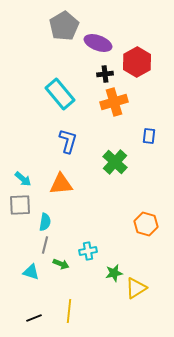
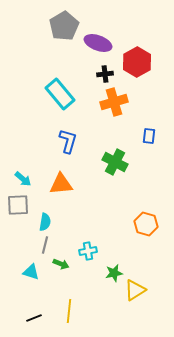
green cross: rotated 15 degrees counterclockwise
gray square: moved 2 px left
yellow triangle: moved 1 px left, 2 px down
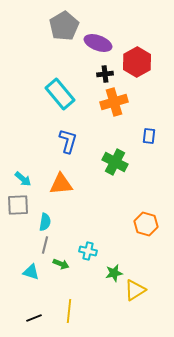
cyan cross: rotated 24 degrees clockwise
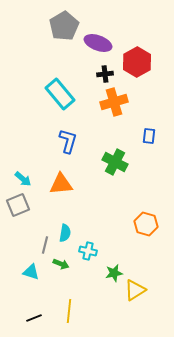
gray square: rotated 20 degrees counterclockwise
cyan semicircle: moved 20 px right, 11 px down
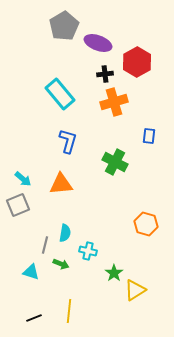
green star: rotated 24 degrees counterclockwise
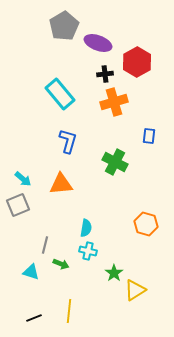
cyan semicircle: moved 21 px right, 5 px up
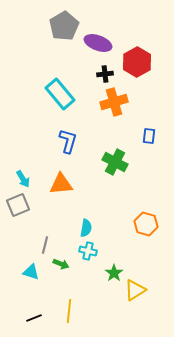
cyan arrow: rotated 18 degrees clockwise
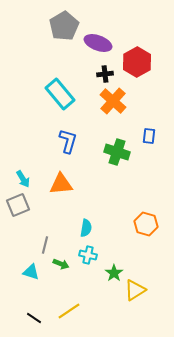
orange cross: moved 1 px left, 1 px up; rotated 32 degrees counterclockwise
green cross: moved 2 px right, 10 px up; rotated 10 degrees counterclockwise
cyan cross: moved 4 px down
yellow line: rotated 50 degrees clockwise
black line: rotated 56 degrees clockwise
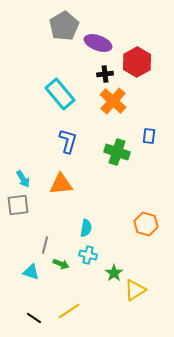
gray square: rotated 15 degrees clockwise
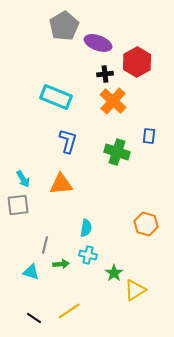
cyan rectangle: moved 4 px left, 3 px down; rotated 28 degrees counterclockwise
green arrow: rotated 28 degrees counterclockwise
